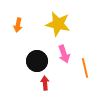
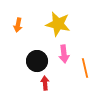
pink arrow: rotated 12 degrees clockwise
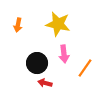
black circle: moved 2 px down
orange line: rotated 48 degrees clockwise
red arrow: rotated 72 degrees counterclockwise
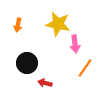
pink arrow: moved 11 px right, 10 px up
black circle: moved 10 px left
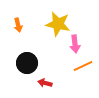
orange arrow: rotated 24 degrees counterclockwise
orange line: moved 2 px left, 2 px up; rotated 30 degrees clockwise
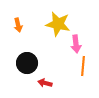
pink arrow: moved 1 px right
orange line: rotated 60 degrees counterclockwise
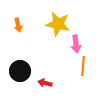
black circle: moved 7 px left, 8 px down
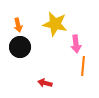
yellow star: moved 3 px left
black circle: moved 24 px up
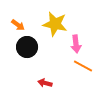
orange arrow: rotated 40 degrees counterclockwise
black circle: moved 7 px right
orange line: rotated 66 degrees counterclockwise
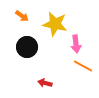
orange arrow: moved 4 px right, 9 px up
